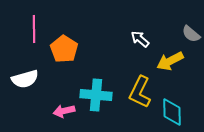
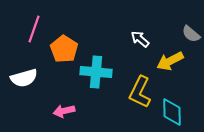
pink line: rotated 20 degrees clockwise
white semicircle: moved 1 px left, 1 px up
cyan cross: moved 23 px up
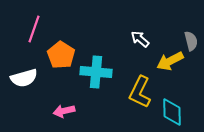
gray semicircle: moved 7 px down; rotated 144 degrees counterclockwise
orange pentagon: moved 3 px left, 6 px down
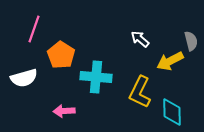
cyan cross: moved 5 px down
pink arrow: rotated 10 degrees clockwise
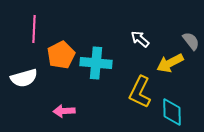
pink line: rotated 16 degrees counterclockwise
gray semicircle: rotated 24 degrees counterclockwise
orange pentagon: rotated 12 degrees clockwise
yellow arrow: moved 2 px down
cyan cross: moved 14 px up
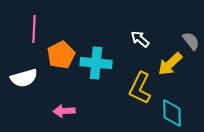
yellow arrow: moved 1 px down; rotated 16 degrees counterclockwise
yellow L-shape: moved 4 px up
cyan diamond: moved 1 px down
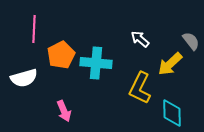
pink arrow: rotated 110 degrees counterclockwise
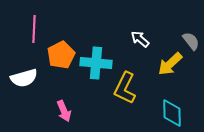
yellow L-shape: moved 15 px left
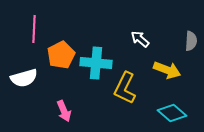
gray semicircle: rotated 42 degrees clockwise
yellow arrow: moved 3 px left, 6 px down; rotated 116 degrees counterclockwise
cyan diamond: rotated 48 degrees counterclockwise
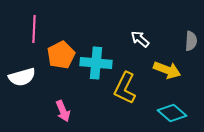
white semicircle: moved 2 px left, 1 px up
pink arrow: moved 1 px left
